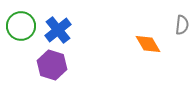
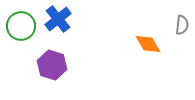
blue cross: moved 11 px up
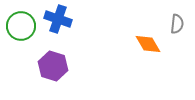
blue cross: rotated 32 degrees counterclockwise
gray semicircle: moved 5 px left, 1 px up
purple hexagon: moved 1 px right, 1 px down
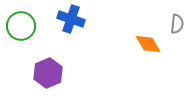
blue cross: moved 13 px right
purple hexagon: moved 5 px left, 7 px down; rotated 20 degrees clockwise
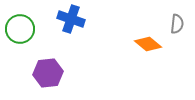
green circle: moved 1 px left, 3 px down
orange diamond: rotated 20 degrees counterclockwise
purple hexagon: rotated 16 degrees clockwise
